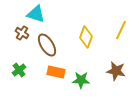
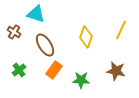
brown cross: moved 8 px left, 1 px up
brown ellipse: moved 2 px left
orange rectangle: moved 2 px left, 2 px up; rotated 66 degrees counterclockwise
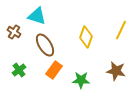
cyan triangle: moved 1 px right, 2 px down
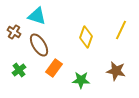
brown ellipse: moved 6 px left
orange rectangle: moved 2 px up
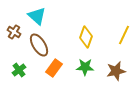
cyan triangle: rotated 24 degrees clockwise
yellow line: moved 3 px right, 5 px down
brown star: rotated 24 degrees counterclockwise
green star: moved 4 px right, 13 px up
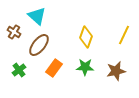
brown ellipse: rotated 70 degrees clockwise
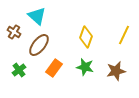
green star: rotated 12 degrees clockwise
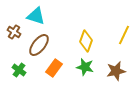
cyan triangle: moved 1 px left; rotated 24 degrees counterclockwise
yellow diamond: moved 4 px down
green cross: rotated 16 degrees counterclockwise
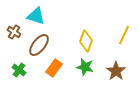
brown star: rotated 24 degrees counterclockwise
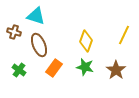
brown cross: rotated 16 degrees counterclockwise
brown ellipse: rotated 60 degrees counterclockwise
brown star: moved 1 px up
